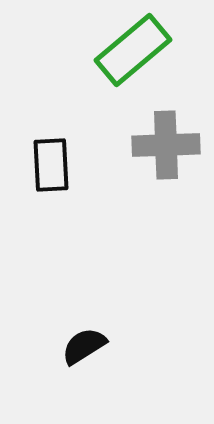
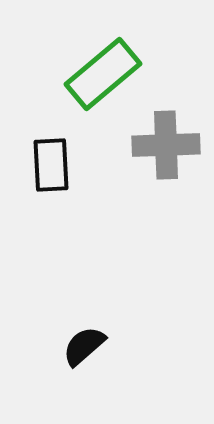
green rectangle: moved 30 px left, 24 px down
black semicircle: rotated 9 degrees counterclockwise
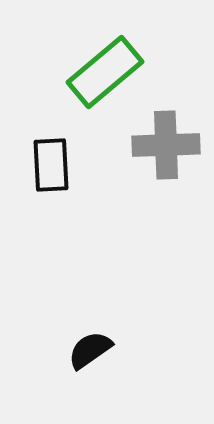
green rectangle: moved 2 px right, 2 px up
black semicircle: moved 6 px right, 4 px down; rotated 6 degrees clockwise
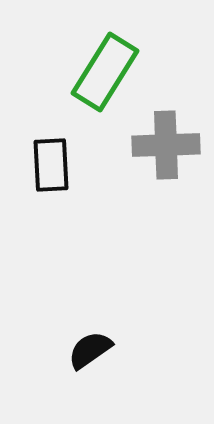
green rectangle: rotated 18 degrees counterclockwise
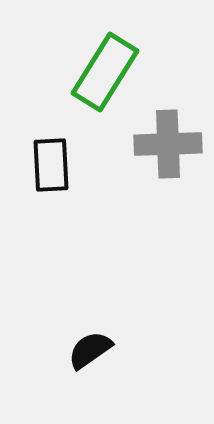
gray cross: moved 2 px right, 1 px up
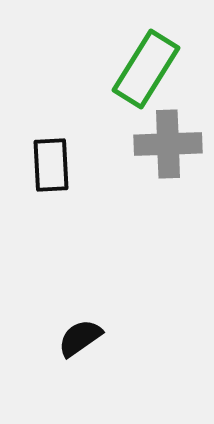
green rectangle: moved 41 px right, 3 px up
black semicircle: moved 10 px left, 12 px up
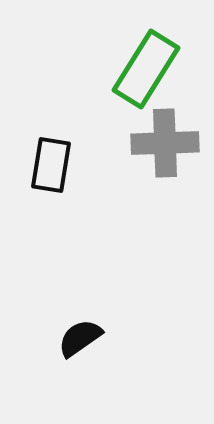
gray cross: moved 3 px left, 1 px up
black rectangle: rotated 12 degrees clockwise
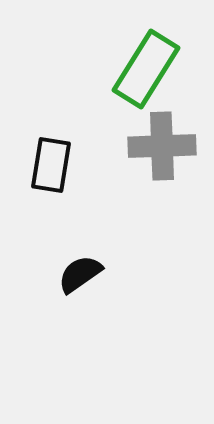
gray cross: moved 3 px left, 3 px down
black semicircle: moved 64 px up
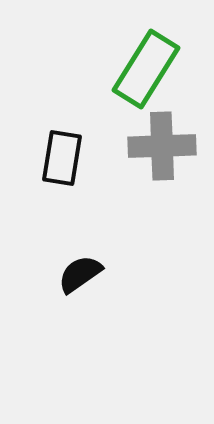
black rectangle: moved 11 px right, 7 px up
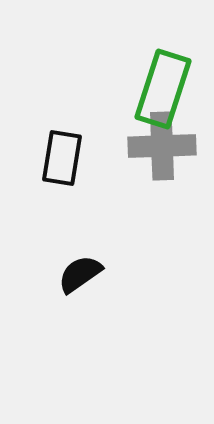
green rectangle: moved 17 px right, 20 px down; rotated 14 degrees counterclockwise
